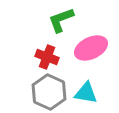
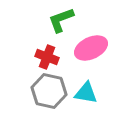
gray hexagon: moved 1 px up; rotated 12 degrees counterclockwise
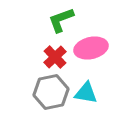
pink ellipse: rotated 12 degrees clockwise
red cross: moved 8 px right; rotated 25 degrees clockwise
gray hexagon: moved 2 px right, 1 px down; rotated 24 degrees counterclockwise
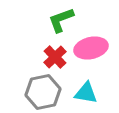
gray hexagon: moved 8 px left
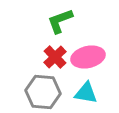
green L-shape: moved 1 px left, 1 px down
pink ellipse: moved 3 px left, 9 px down
gray hexagon: rotated 16 degrees clockwise
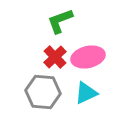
cyan triangle: rotated 35 degrees counterclockwise
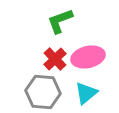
red cross: moved 2 px down
cyan triangle: rotated 15 degrees counterclockwise
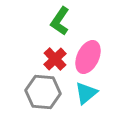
green L-shape: rotated 36 degrees counterclockwise
pink ellipse: rotated 52 degrees counterclockwise
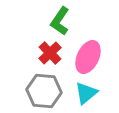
red cross: moved 5 px left, 6 px up
gray hexagon: moved 1 px right, 1 px up
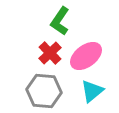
pink ellipse: moved 2 px left, 1 px up; rotated 28 degrees clockwise
cyan triangle: moved 6 px right, 2 px up
